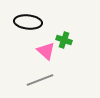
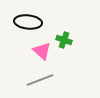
pink triangle: moved 4 px left
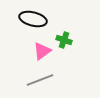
black ellipse: moved 5 px right, 3 px up; rotated 8 degrees clockwise
pink triangle: rotated 42 degrees clockwise
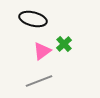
green cross: moved 4 px down; rotated 28 degrees clockwise
gray line: moved 1 px left, 1 px down
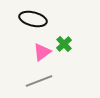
pink triangle: moved 1 px down
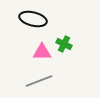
green cross: rotated 21 degrees counterclockwise
pink triangle: rotated 36 degrees clockwise
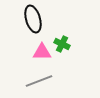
black ellipse: rotated 60 degrees clockwise
green cross: moved 2 px left
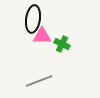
black ellipse: rotated 24 degrees clockwise
pink triangle: moved 16 px up
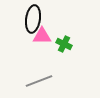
green cross: moved 2 px right
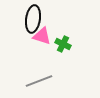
pink triangle: rotated 18 degrees clockwise
green cross: moved 1 px left
